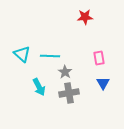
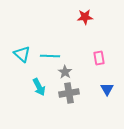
blue triangle: moved 4 px right, 6 px down
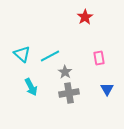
red star: rotated 28 degrees counterclockwise
cyan line: rotated 30 degrees counterclockwise
cyan arrow: moved 8 px left
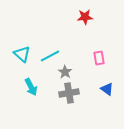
red star: rotated 28 degrees clockwise
blue triangle: rotated 24 degrees counterclockwise
